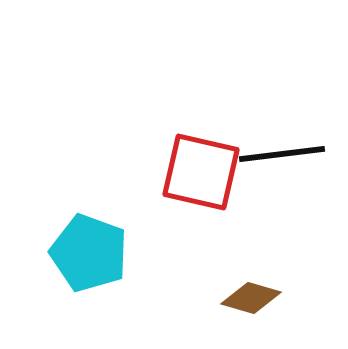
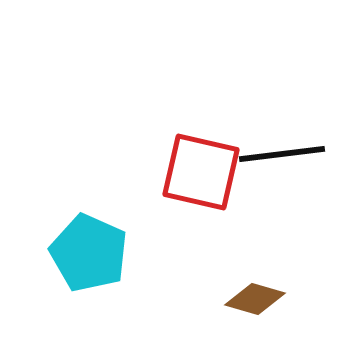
cyan pentagon: rotated 4 degrees clockwise
brown diamond: moved 4 px right, 1 px down
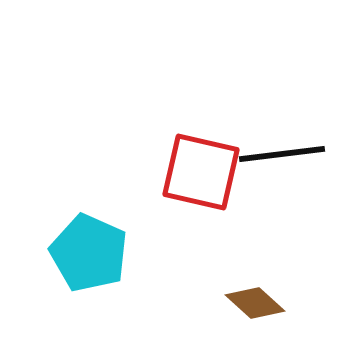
brown diamond: moved 4 px down; rotated 26 degrees clockwise
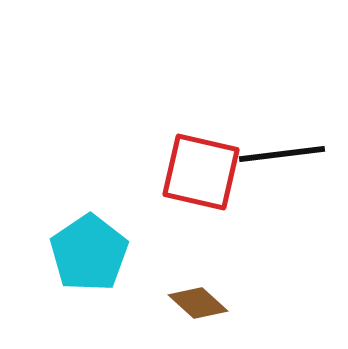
cyan pentagon: rotated 14 degrees clockwise
brown diamond: moved 57 px left
